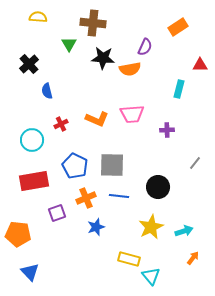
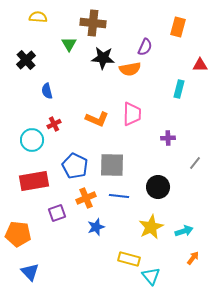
orange rectangle: rotated 42 degrees counterclockwise
black cross: moved 3 px left, 4 px up
pink trapezoid: rotated 85 degrees counterclockwise
red cross: moved 7 px left
purple cross: moved 1 px right, 8 px down
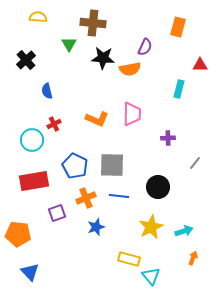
orange arrow: rotated 16 degrees counterclockwise
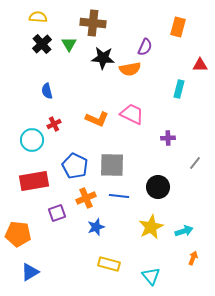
black cross: moved 16 px right, 16 px up
pink trapezoid: rotated 65 degrees counterclockwise
yellow rectangle: moved 20 px left, 5 px down
blue triangle: rotated 42 degrees clockwise
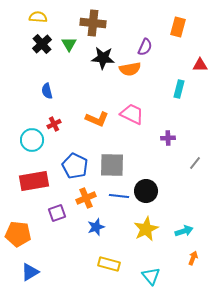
black circle: moved 12 px left, 4 px down
yellow star: moved 5 px left, 2 px down
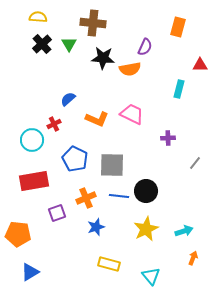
blue semicircle: moved 21 px right, 8 px down; rotated 63 degrees clockwise
blue pentagon: moved 7 px up
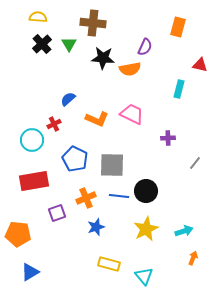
red triangle: rotated 14 degrees clockwise
cyan triangle: moved 7 px left
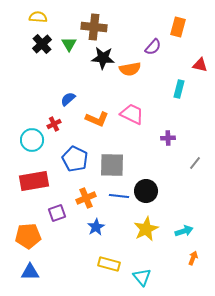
brown cross: moved 1 px right, 4 px down
purple semicircle: moved 8 px right; rotated 18 degrees clockwise
blue star: rotated 12 degrees counterclockwise
orange pentagon: moved 10 px right, 2 px down; rotated 10 degrees counterclockwise
blue triangle: rotated 30 degrees clockwise
cyan triangle: moved 2 px left, 1 px down
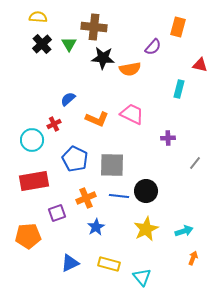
blue triangle: moved 40 px right, 9 px up; rotated 24 degrees counterclockwise
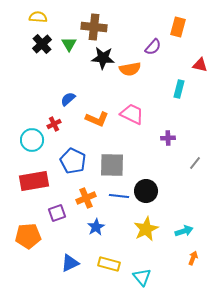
blue pentagon: moved 2 px left, 2 px down
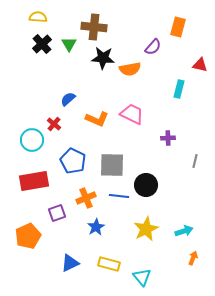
red cross: rotated 24 degrees counterclockwise
gray line: moved 2 px up; rotated 24 degrees counterclockwise
black circle: moved 6 px up
orange pentagon: rotated 20 degrees counterclockwise
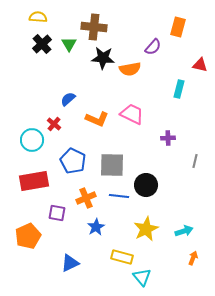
purple square: rotated 30 degrees clockwise
yellow rectangle: moved 13 px right, 7 px up
